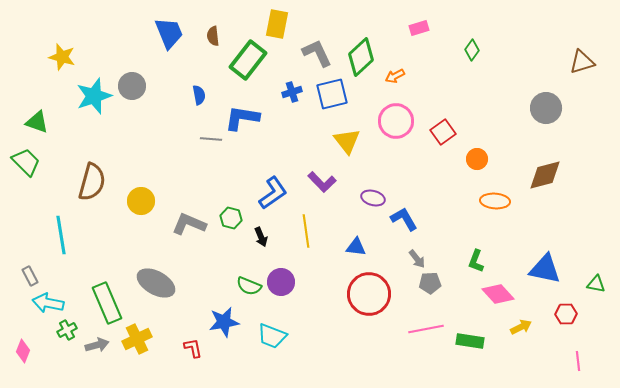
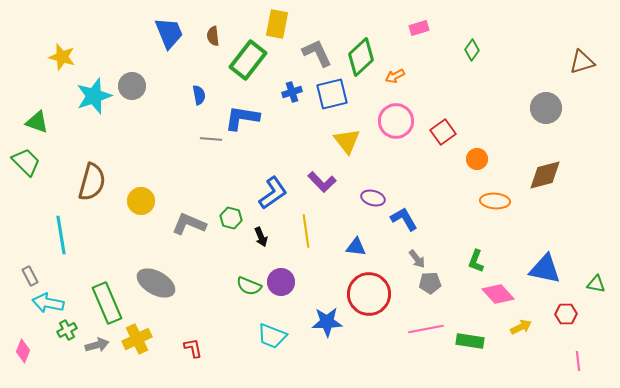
blue star at (224, 322): moved 103 px right; rotated 8 degrees clockwise
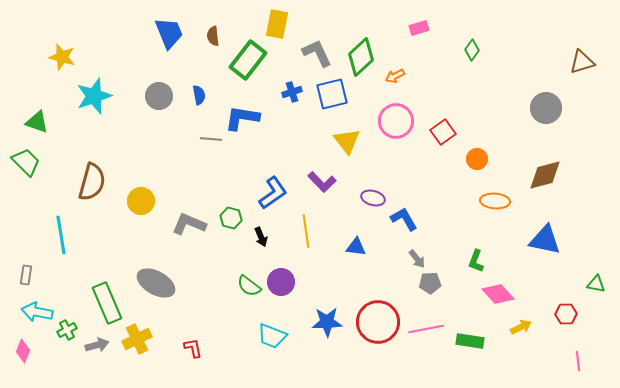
gray circle at (132, 86): moved 27 px right, 10 px down
blue triangle at (545, 269): moved 29 px up
gray rectangle at (30, 276): moved 4 px left, 1 px up; rotated 36 degrees clockwise
green semicircle at (249, 286): rotated 15 degrees clockwise
red circle at (369, 294): moved 9 px right, 28 px down
cyan arrow at (48, 303): moved 11 px left, 9 px down
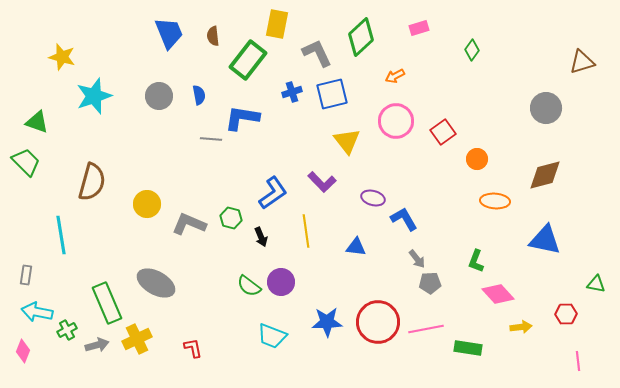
green diamond at (361, 57): moved 20 px up
yellow circle at (141, 201): moved 6 px right, 3 px down
yellow arrow at (521, 327): rotated 20 degrees clockwise
green rectangle at (470, 341): moved 2 px left, 7 px down
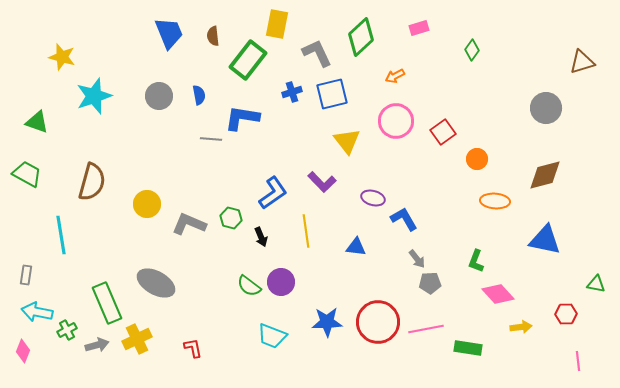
green trapezoid at (26, 162): moved 1 px right, 12 px down; rotated 16 degrees counterclockwise
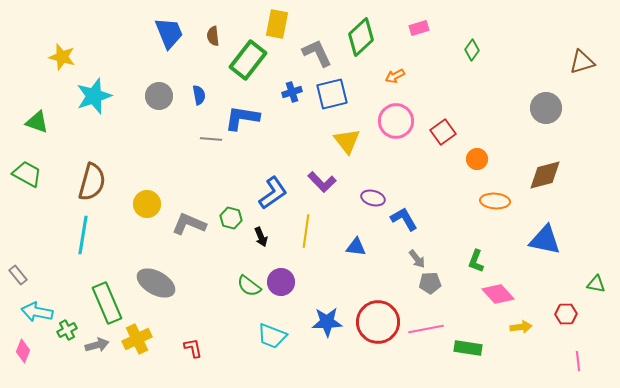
yellow line at (306, 231): rotated 16 degrees clockwise
cyan line at (61, 235): moved 22 px right; rotated 18 degrees clockwise
gray rectangle at (26, 275): moved 8 px left; rotated 48 degrees counterclockwise
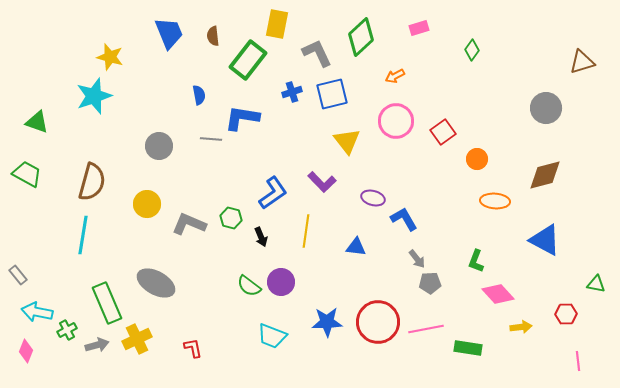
yellow star at (62, 57): moved 48 px right
gray circle at (159, 96): moved 50 px down
blue triangle at (545, 240): rotated 16 degrees clockwise
pink diamond at (23, 351): moved 3 px right
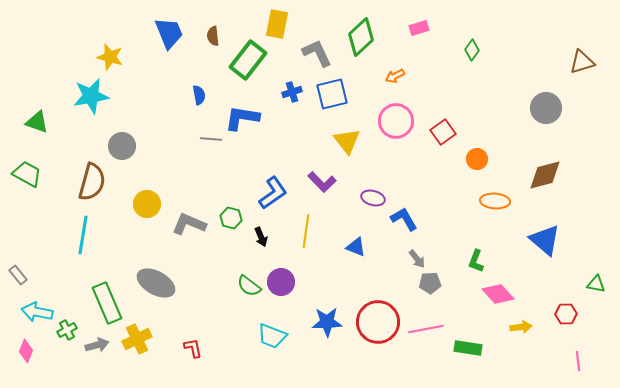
cyan star at (94, 96): moved 3 px left; rotated 9 degrees clockwise
gray circle at (159, 146): moved 37 px left
blue triangle at (545, 240): rotated 12 degrees clockwise
blue triangle at (356, 247): rotated 15 degrees clockwise
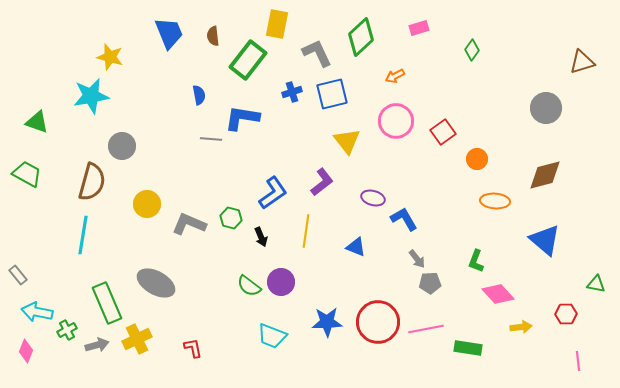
purple L-shape at (322, 182): rotated 84 degrees counterclockwise
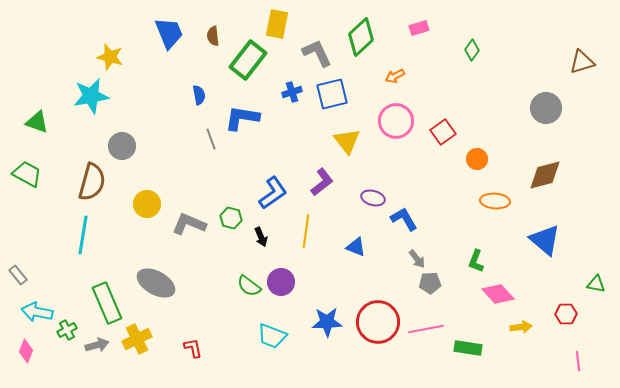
gray line at (211, 139): rotated 65 degrees clockwise
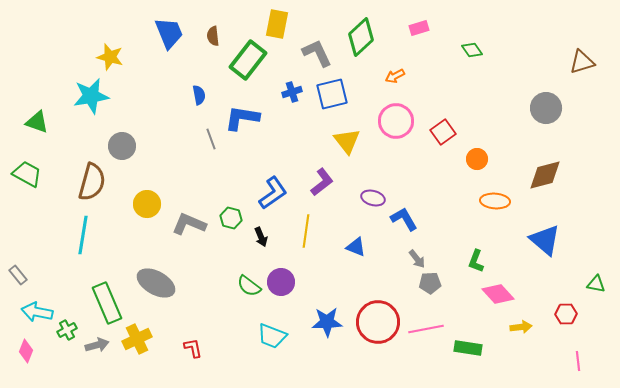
green diamond at (472, 50): rotated 70 degrees counterclockwise
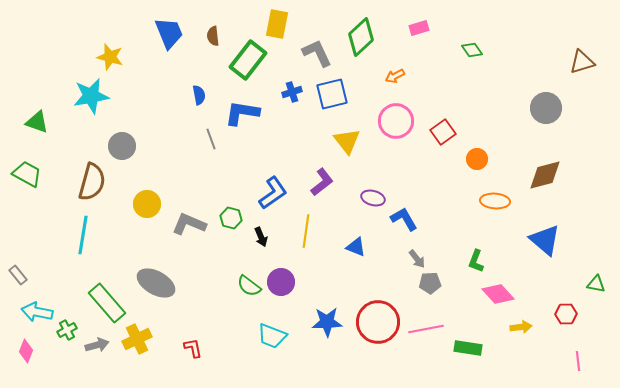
blue L-shape at (242, 118): moved 5 px up
green rectangle at (107, 303): rotated 18 degrees counterclockwise
